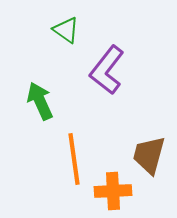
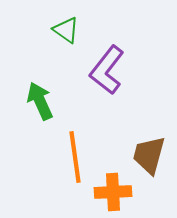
orange line: moved 1 px right, 2 px up
orange cross: moved 1 px down
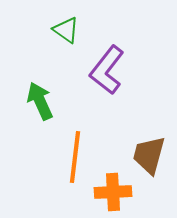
orange line: rotated 15 degrees clockwise
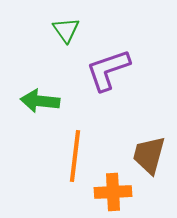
green triangle: rotated 20 degrees clockwise
purple L-shape: moved 1 px right; rotated 33 degrees clockwise
green arrow: rotated 60 degrees counterclockwise
orange line: moved 1 px up
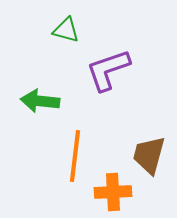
green triangle: rotated 40 degrees counterclockwise
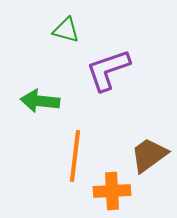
brown trapezoid: rotated 39 degrees clockwise
orange cross: moved 1 px left, 1 px up
